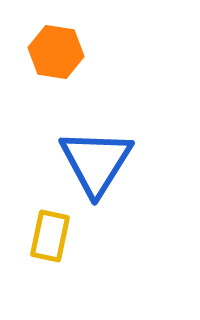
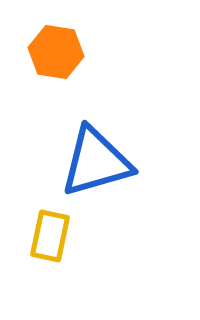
blue triangle: rotated 42 degrees clockwise
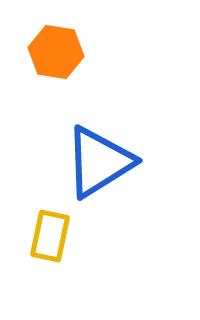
blue triangle: moved 3 px right; rotated 16 degrees counterclockwise
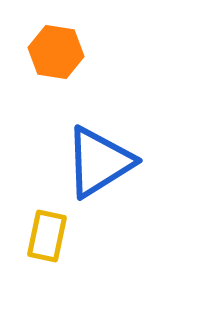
yellow rectangle: moved 3 px left
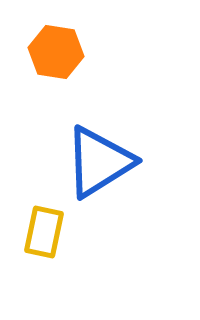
yellow rectangle: moved 3 px left, 4 px up
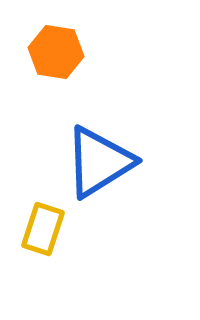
yellow rectangle: moved 1 px left, 3 px up; rotated 6 degrees clockwise
